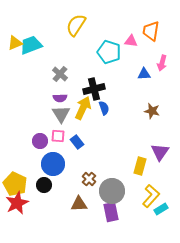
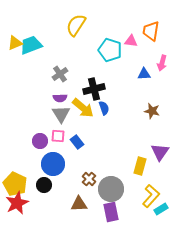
cyan pentagon: moved 1 px right, 2 px up
gray cross: rotated 14 degrees clockwise
yellow arrow: rotated 105 degrees clockwise
gray circle: moved 1 px left, 2 px up
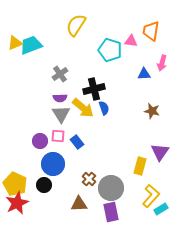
gray circle: moved 1 px up
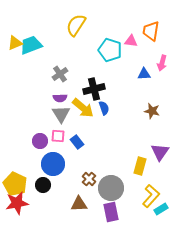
black circle: moved 1 px left
red star: rotated 15 degrees clockwise
